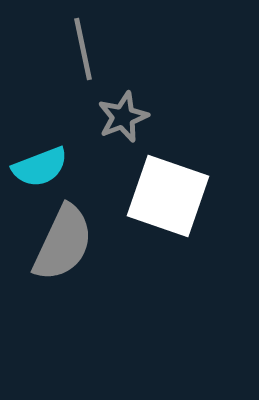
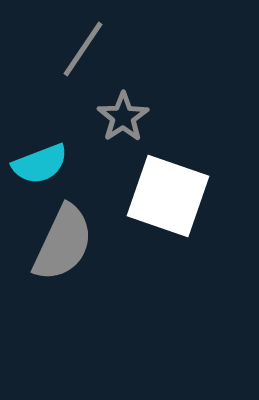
gray line: rotated 46 degrees clockwise
gray star: rotated 12 degrees counterclockwise
cyan semicircle: moved 3 px up
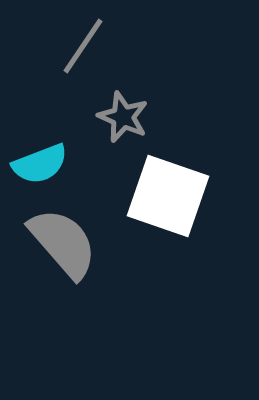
gray line: moved 3 px up
gray star: rotated 15 degrees counterclockwise
gray semicircle: rotated 66 degrees counterclockwise
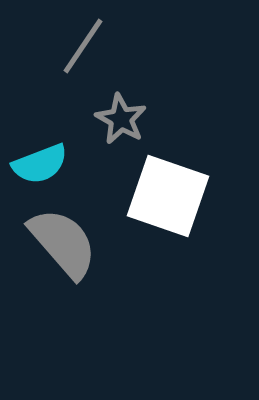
gray star: moved 2 px left, 2 px down; rotated 6 degrees clockwise
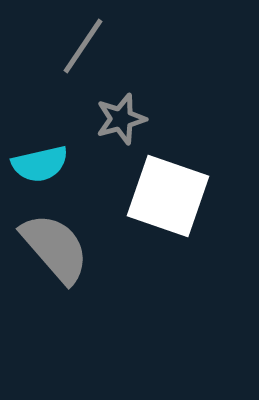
gray star: rotated 27 degrees clockwise
cyan semicircle: rotated 8 degrees clockwise
gray semicircle: moved 8 px left, 5 px down
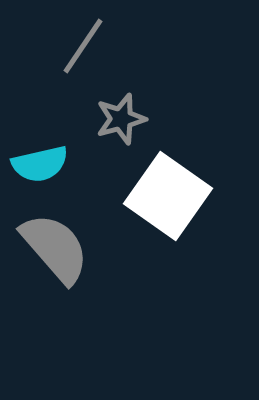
white square: rotated 16 degrees clockwise
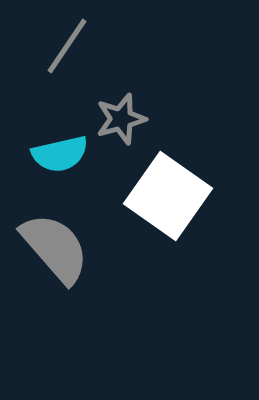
gray line: moved 16 px left
cyan semicircle: moved 20 px right, 10 px up
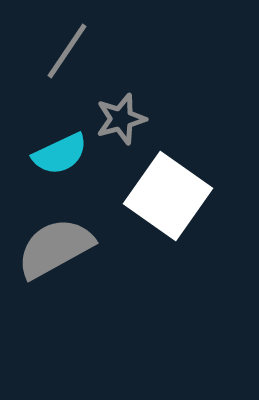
gray line: moved 5 px down
cyan semicircle: rotated 12 degrees counterclockwise
gray semicircle: rotated 78 degrees counterclockwise
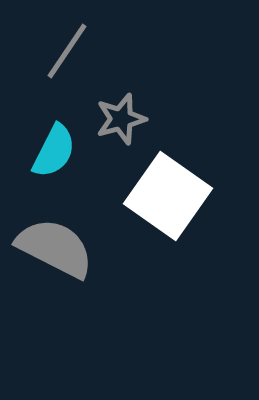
cyan semicircle: moved 6 px left, 3 px up; rotated 38 degrees counterclockwise
gray semicircle: rotated 56 degrees clockwise
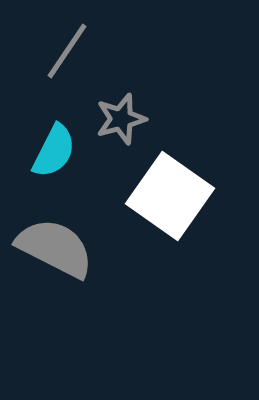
white square: moved 2 px right
